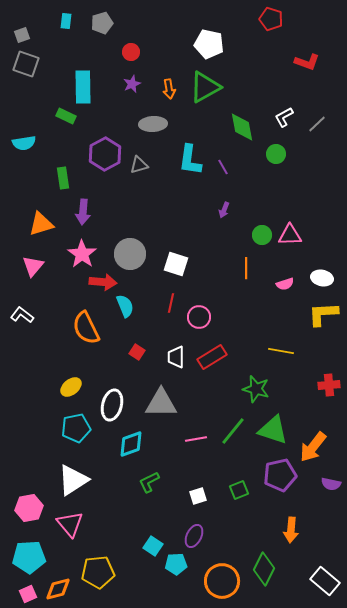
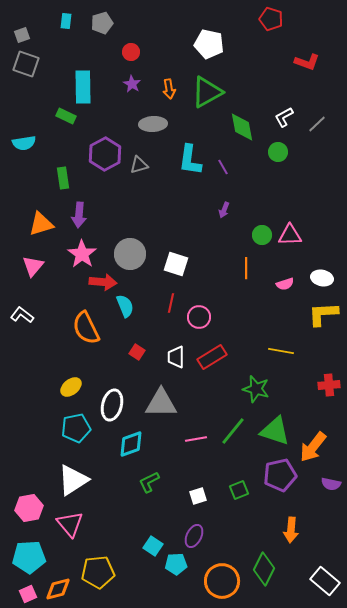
purple star at (132, 84): rotated 18 degrees counterclockwise
green triangle at (205, 87): moved 2 px right, 5 px down
green circle at (276, 154): moved 2 px right, 2 px up
purple arrow at (83, 212): moved 4 px left, 3 px down
green triangle at (273, 430): moved 2 px right, 1 px down
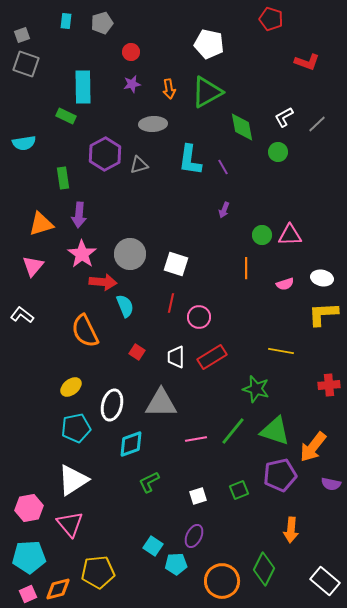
purple star at (132, 84): rotated 30 degrees clockwise
orange semicircle at (86, 328): moved 1 px left, 3 px down
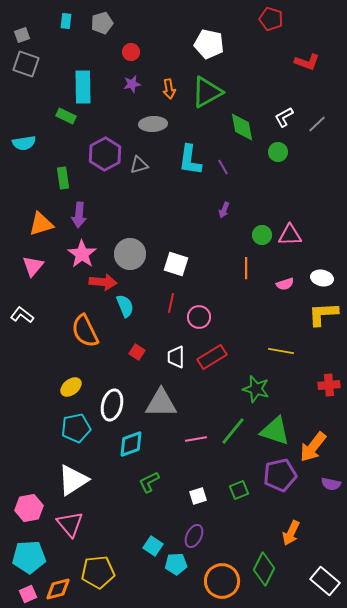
orange arrow at (291, 530): moved 3 px down; rotated 20 degrees clockwise
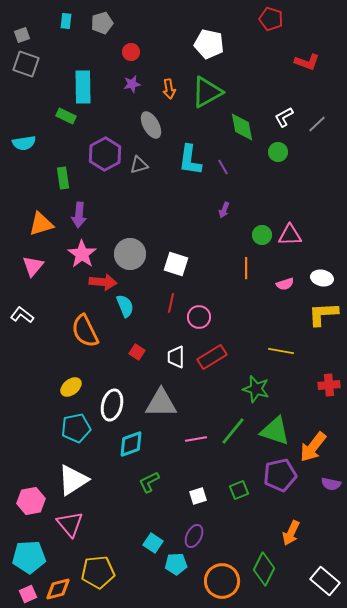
gray ellipse at (153, 124): moved 2 px left, 1 px down; rotated 64 degrees clockwise
pink hexagon at (29, 508): moved 2 px right, 7 px up
cyan square at (153, 546): moved 3 px up
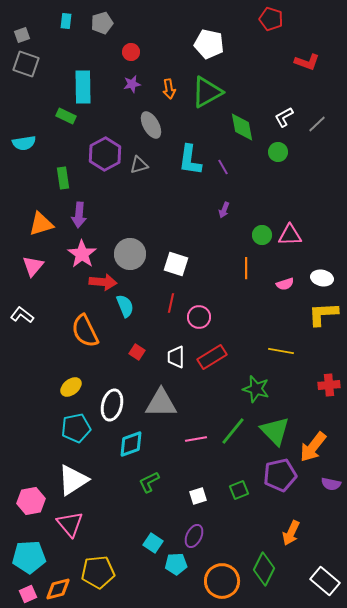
green triangle at (275, 431): rotated 28 degrees clockwise
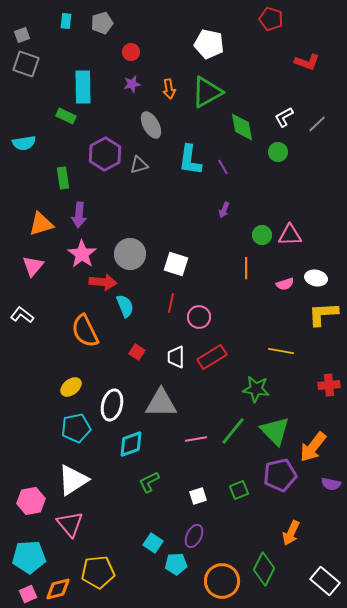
white ellipse at (322, 278): moved 6 px left
green star at (256, 389): rotated 8 degrees counterclockwise
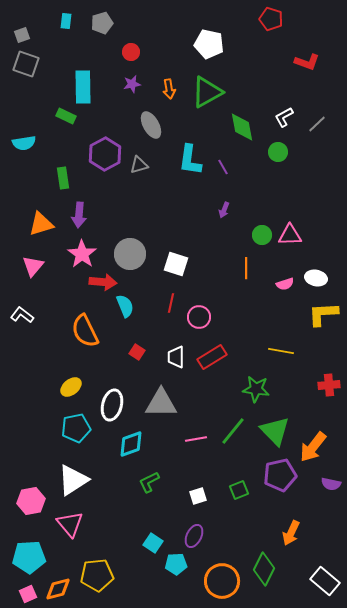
yellow pentagon at (98, 572): moved 1 px left, 3 px down
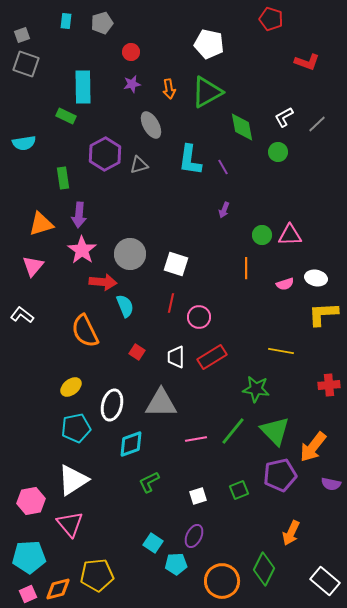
pink star at (82, 254): moved 4 px up
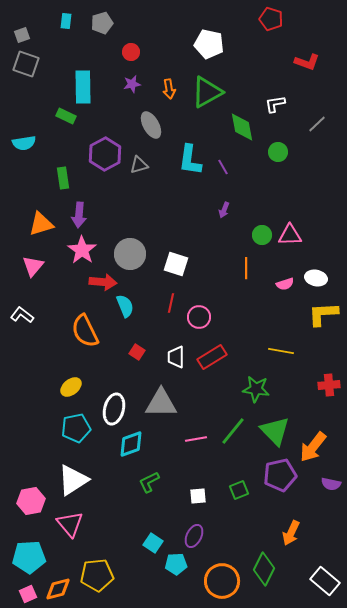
white L-shape at (284, 117): moved 9 px left, 13 px up; rotated 20 degrees clockwise
white ellipse at (112, 405): moved 2 px right, 4 px down
white square at (198, 496): rotated 12 degrees clockwise
